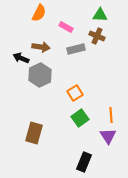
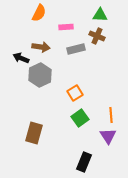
pink rectangle: rotated 32 degrees counterclockwise
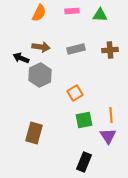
pink rectangle: moved 6 px right, 16 px up
brown cross: moved 13 px right, 14 px down; rotated 28 degrees counterclockwise
green square: moved 4 px right, 2 px down; rotated 24 degrees clockwise
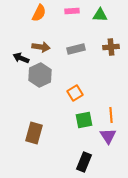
brown cross: moved 1 px right, 3 px up
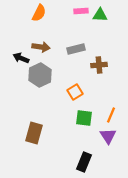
pink rectangle: moved 9 px right
brown cross: moved 12 px left, 18 px down
orange square: moved 1 px up
orange line: rotated 28 degrees clockwise
green square: moved 2 px up; rotated 18 degrees clockwise
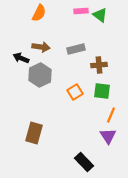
green triangle: rotated 35 degrees clockwise
green square: moved 18 px right, 27 px up
black rectangle: rotated 66 degrees counterclockwise
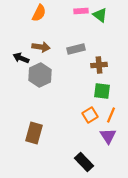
orange square: moved 15 px right, 23 px down
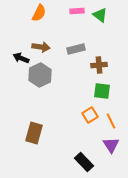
pink rectangle: moved 4 px left
orange line: moved 6 px down; rotated 49 degrees counterclockwise
purple triangle: moved 3 px right, 9 px down
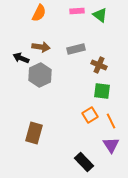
brown cross: rotated 28 degrees clockwise
